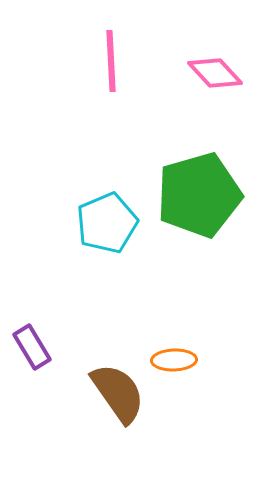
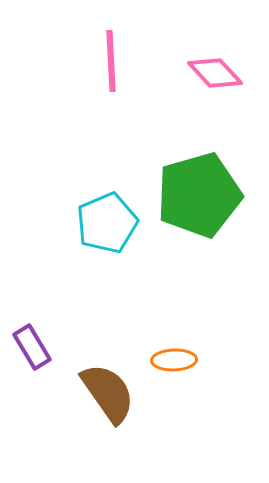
brown semicircle: moved 10 px left
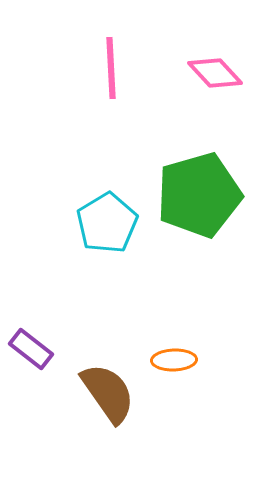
pink line: moved 7 px down
cyan pentagon: rotated 8 degrees counterclockwise
purple rectangle: moved 1 px left, 2 px down; rotated 21 degrees counterclockwise
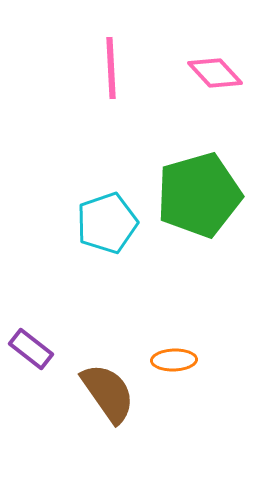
cyan pentagon: rotated 12 degrees clockwise
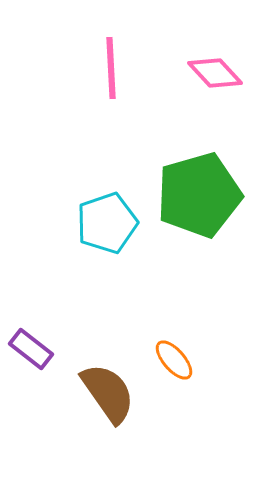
orange ellipse: rotated 51 degrees clockwise
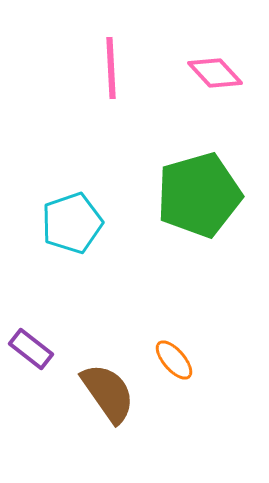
cyan pentagon: moved 35 px left
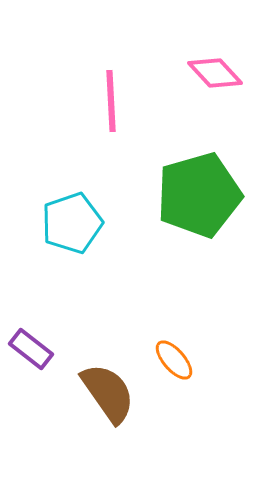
pink line: moved 33 px down
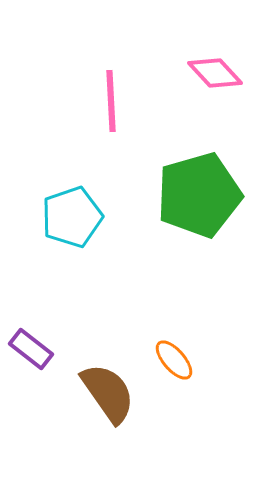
cyan pentagon: moved 6 px up
